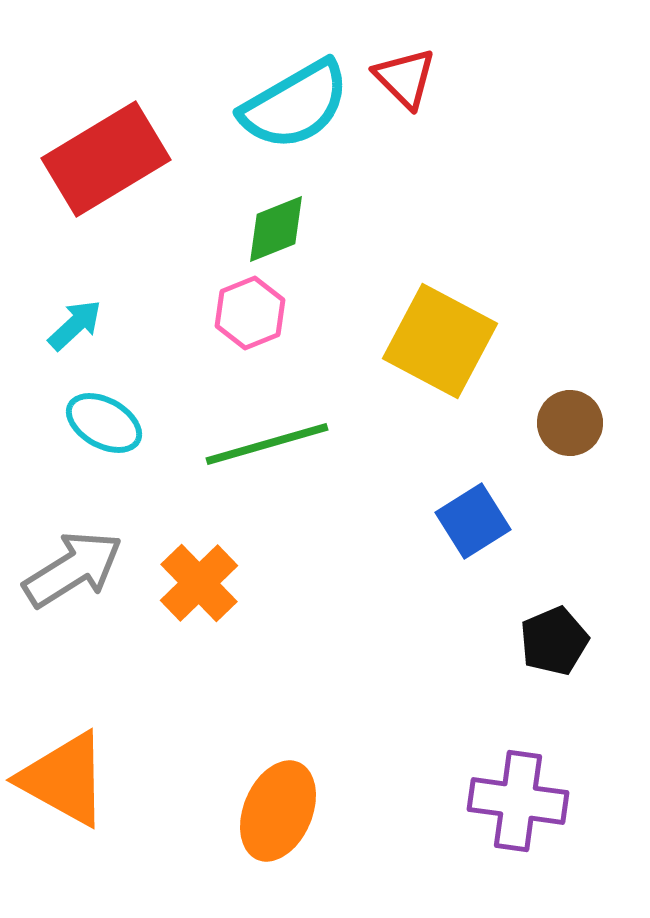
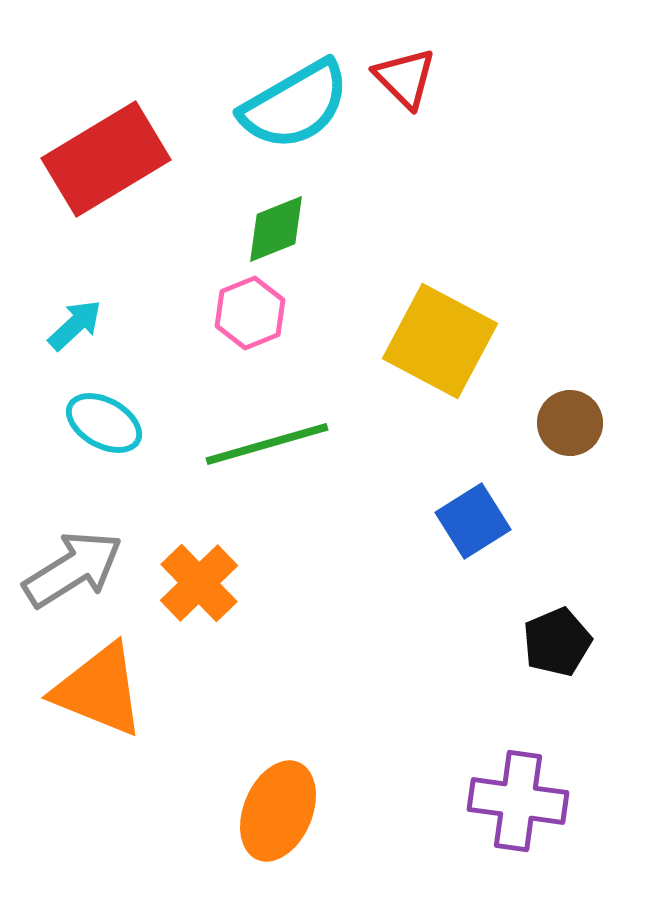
black pentagon: moved 3 px right, 1 px down
orange triangle: moved 35 px right, 89 px up; rotated 7 degrees counterclockwise
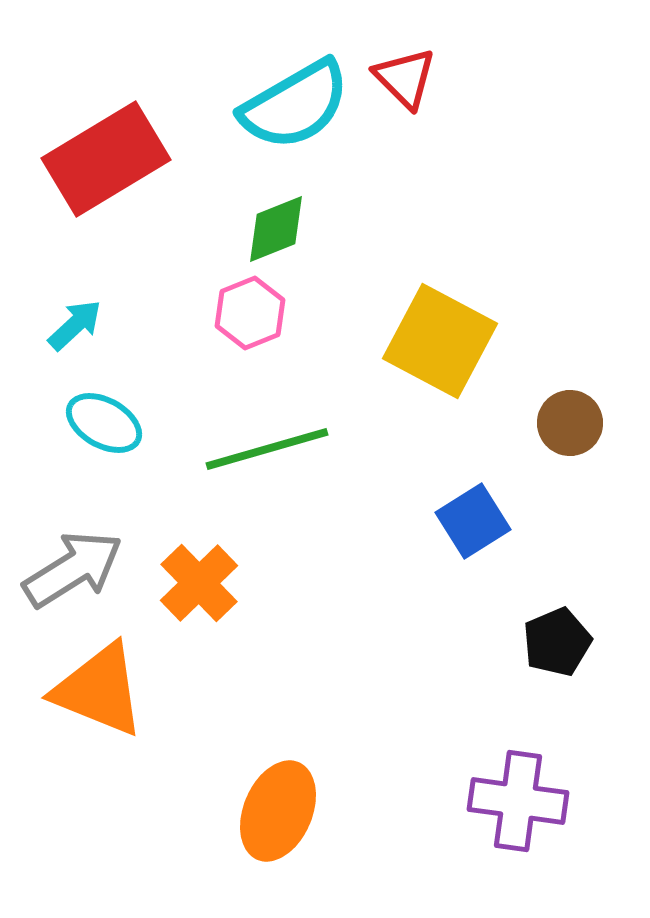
green line: moved 5 px down
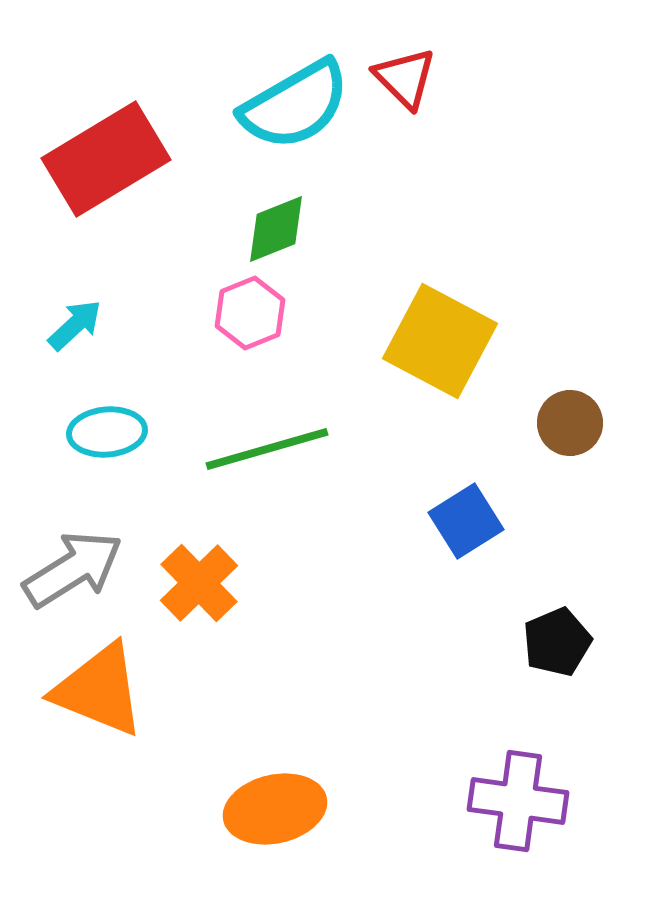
cyan ellipse: moved 3 px right, 9 px down; rotated 34 degrees counterclockwise
blue square: moved 7 px left
orange ellipse: moved 3 px left, 2 px up; rotated 54 degrees clockwise
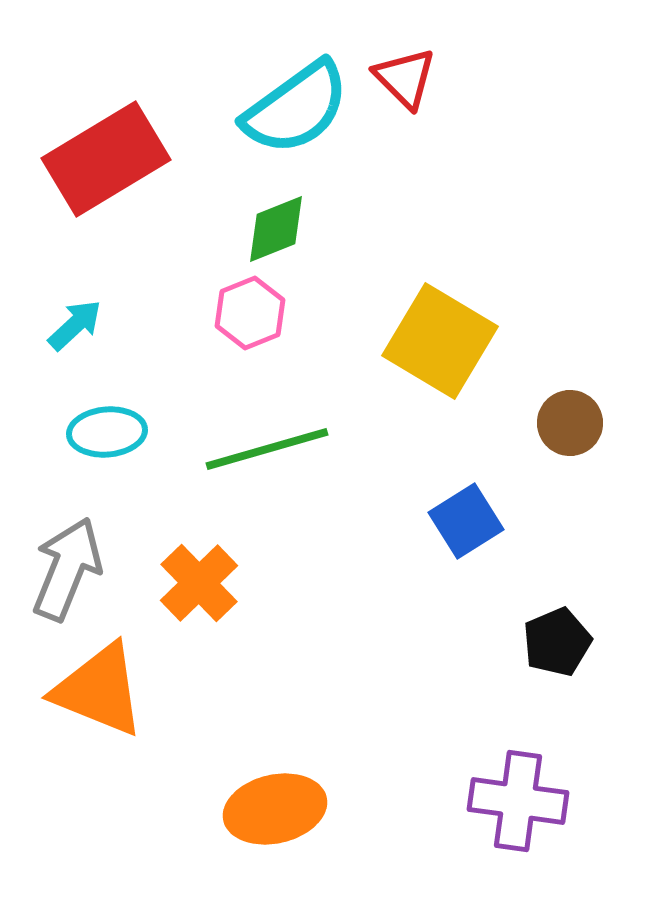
cyan semicircle: moved 1 px right, 3 px down; rotated 6 degrees counterclockwise
yellow square: rotated 3 degrees clockwise
gray arrow: moved 6 px left; rotated 36 degrees counterclockwise
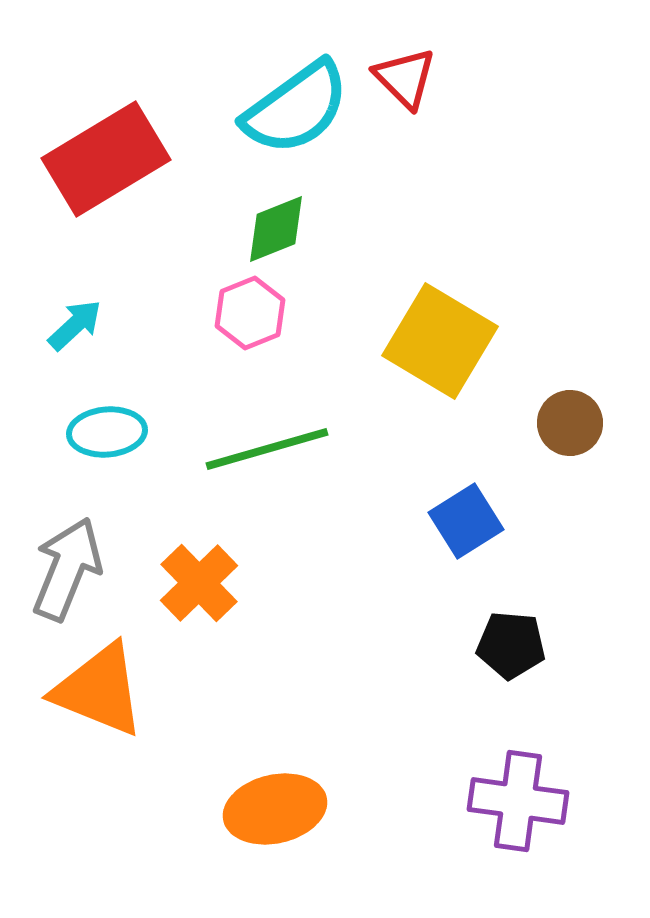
black pentagon: moved 46 px left, 3 px down; rotated 28 degrees clockwise
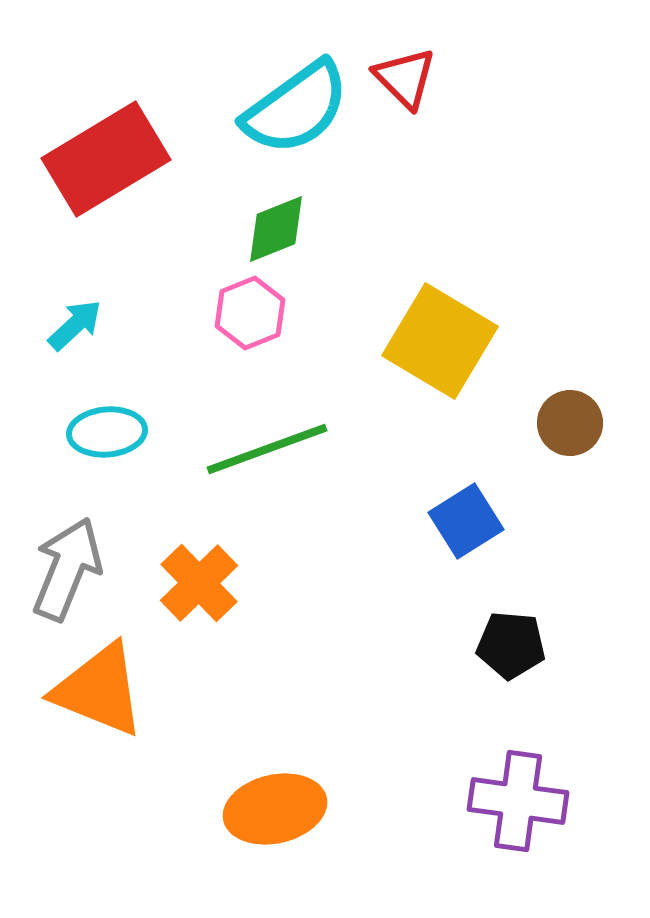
green line: rotated 4 degrees counterclockwise
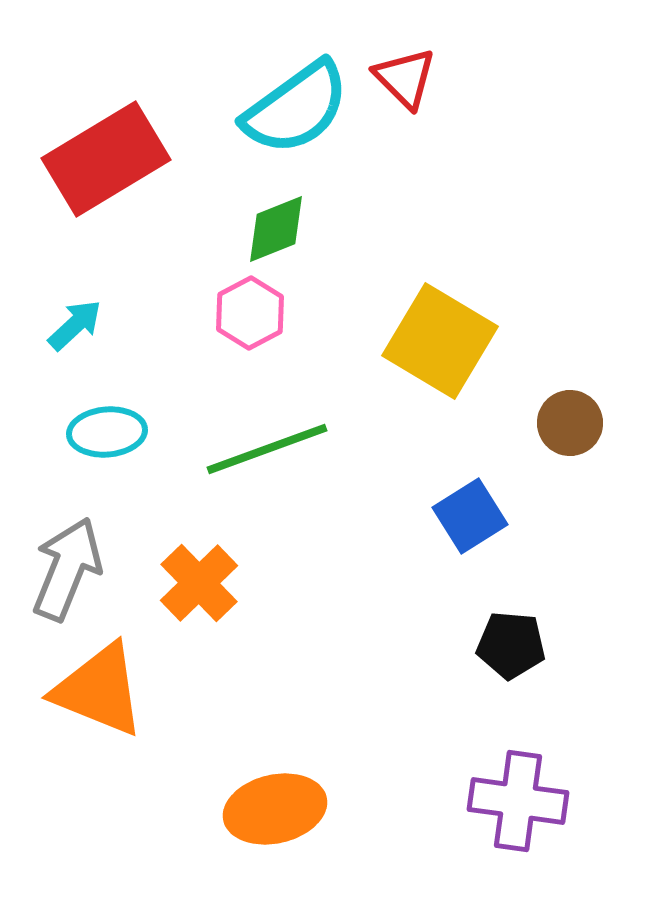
pink hexagon: rotated 6 degrees counterclockwise
blue square: moved 4 px right, 5 px up
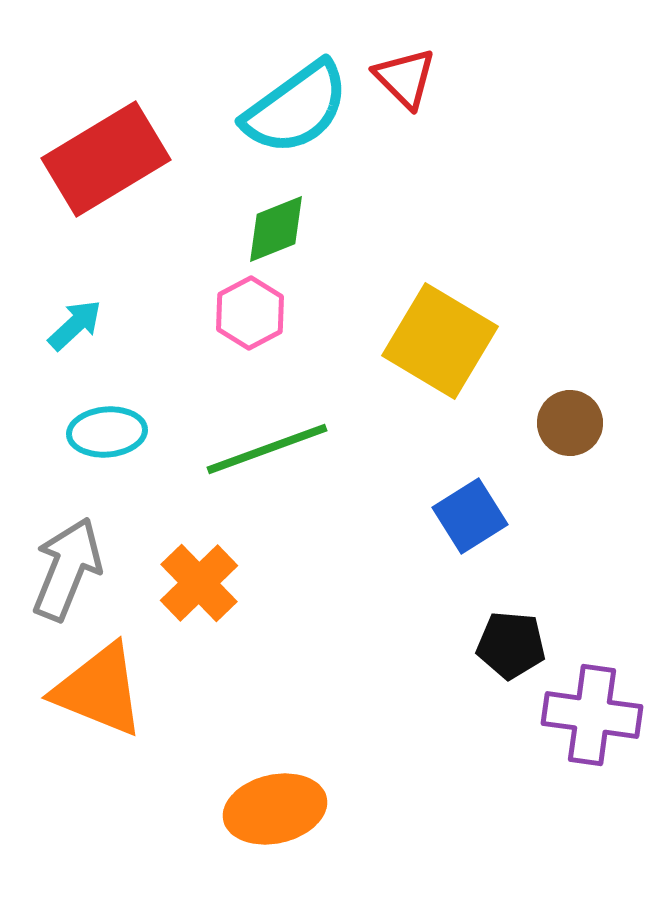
purple cross: moved 74 px right, 86 px up
